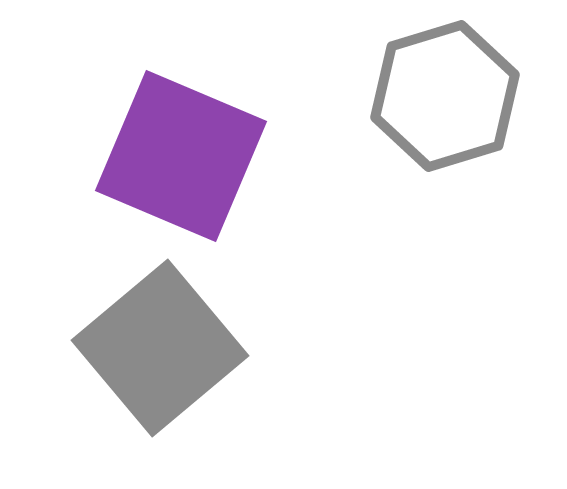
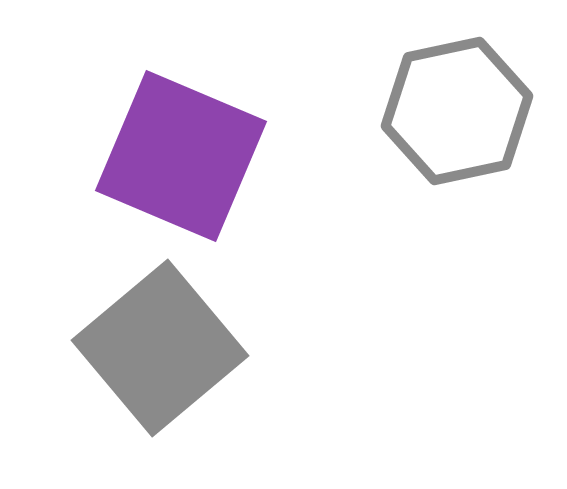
gray hexagon: moved 12 px right, 15 px down; rotated 5 degrees clockwise
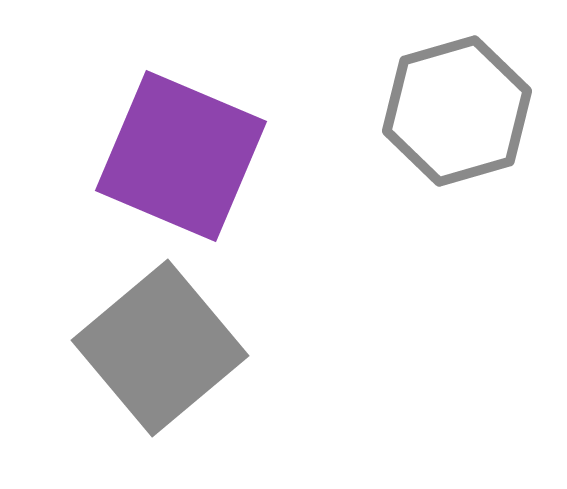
gray hexagon: rotated 4 degrees counterclockwise
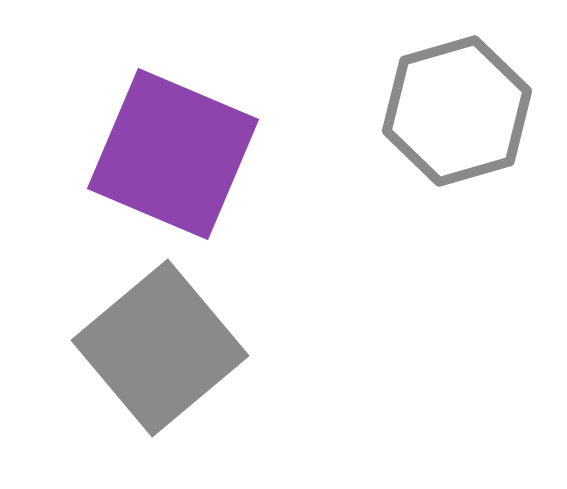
purple square: moved 8 px left, 2 px up
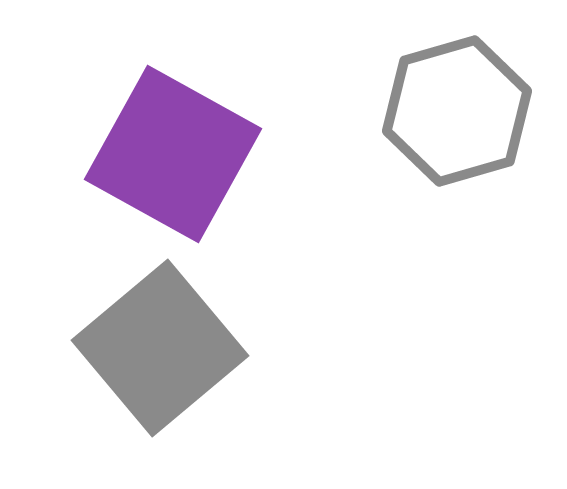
purple square: rotated 6 degrees clockwise
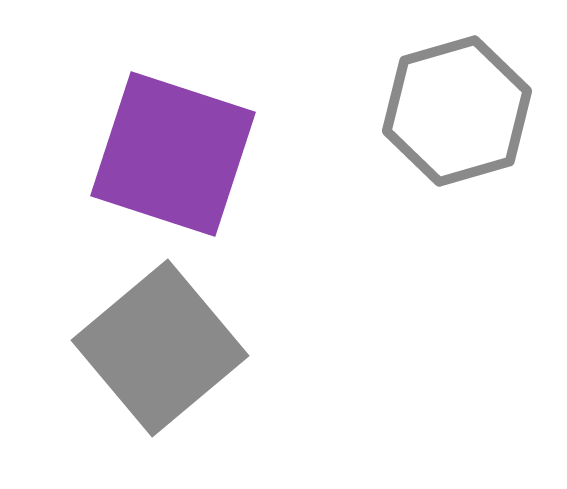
purple square: rotated 11 degrees counterclockwise
